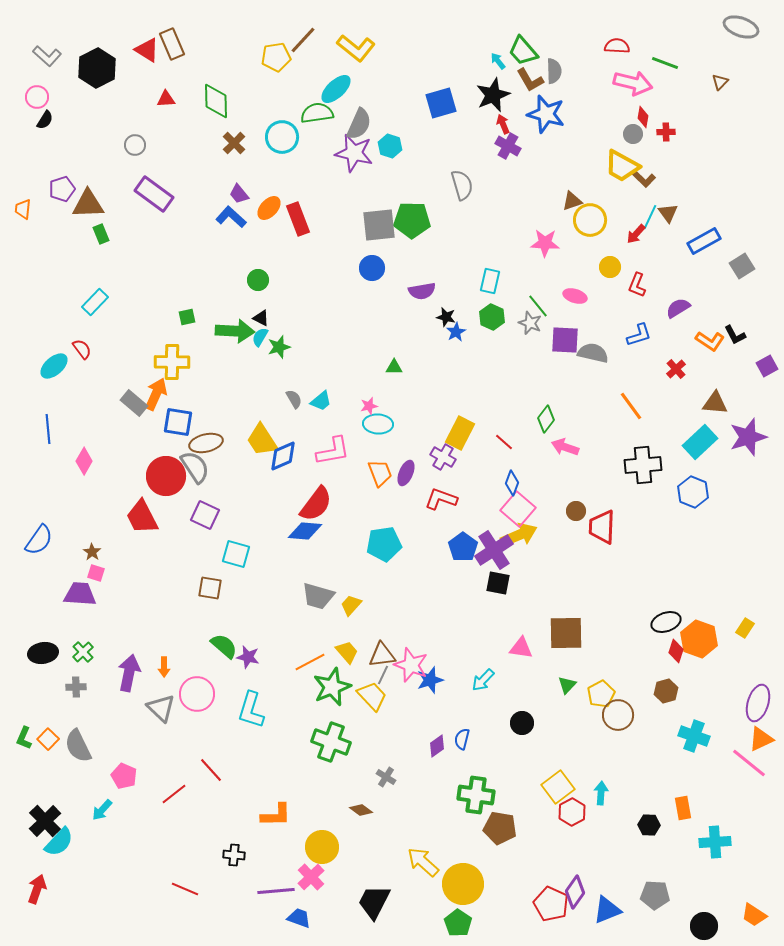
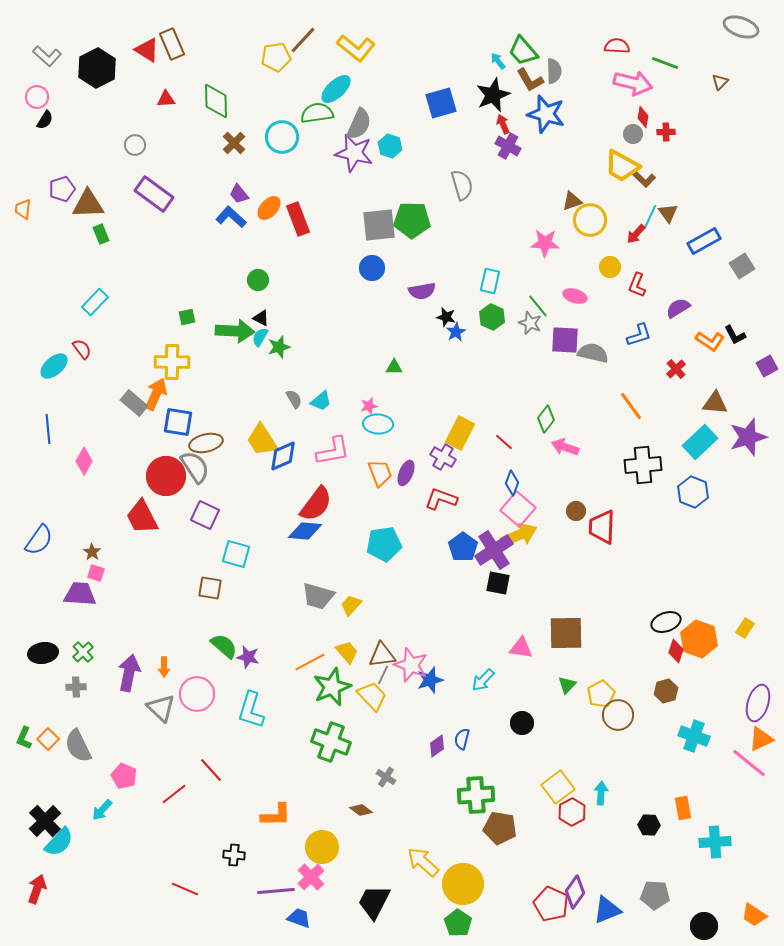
green cross at (476, 795): rotated 12 degrees counterclockwise
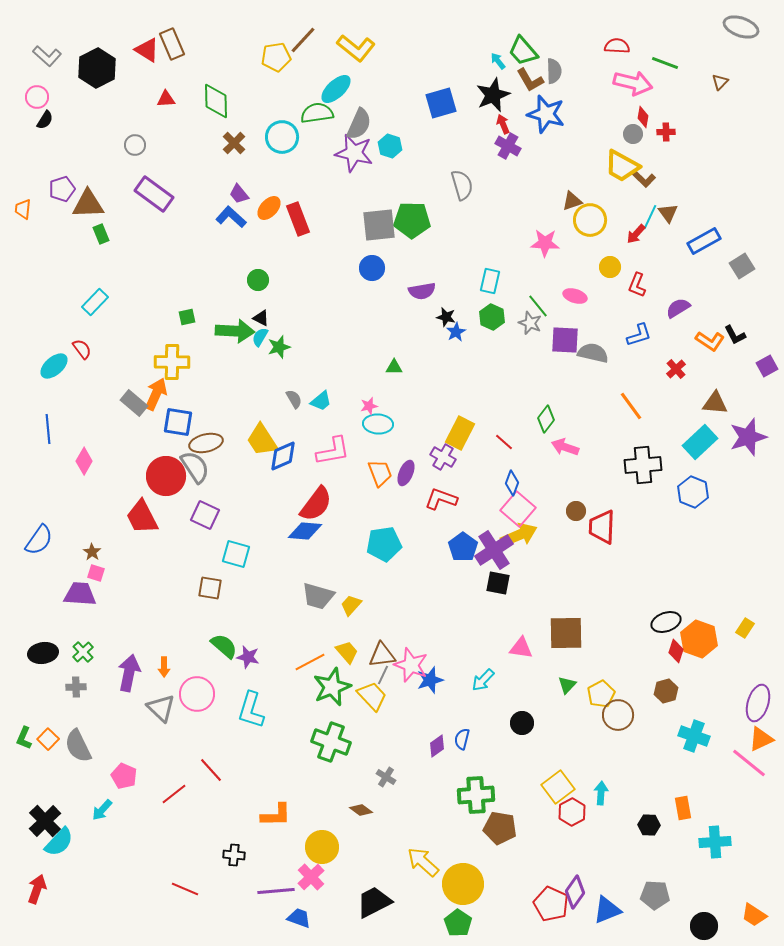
black trapezoid at (374, 902): rotated 36 degrees clockwise
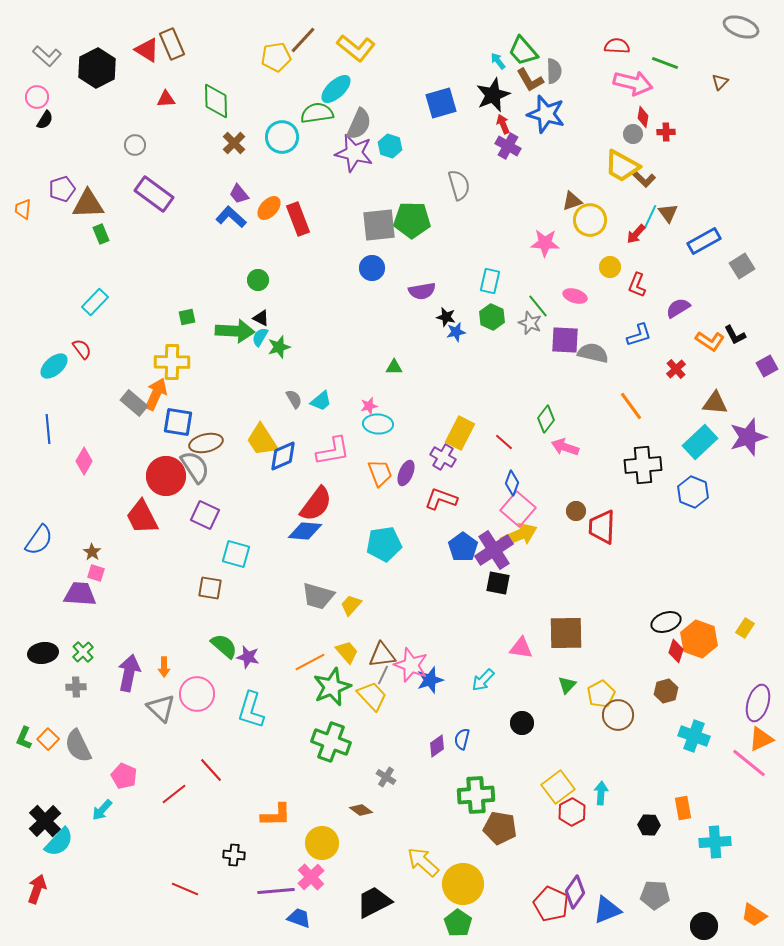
gray semicircle at (462, 185): moved 3 px left
blue star at (456, 332): rotated 18 degrees clockwise
yellow circle at (322, 847): moved 4 px up
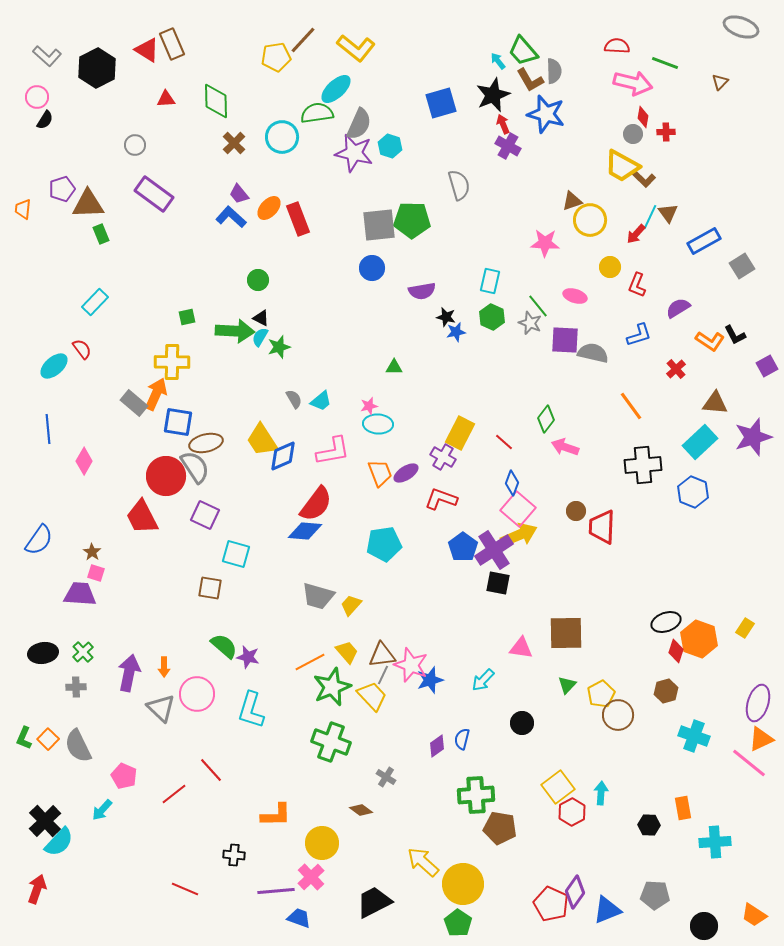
purple star at (748, 437): moved 5 px right
purple ellipse at (406, 473): rotated 35 degrees clockwise
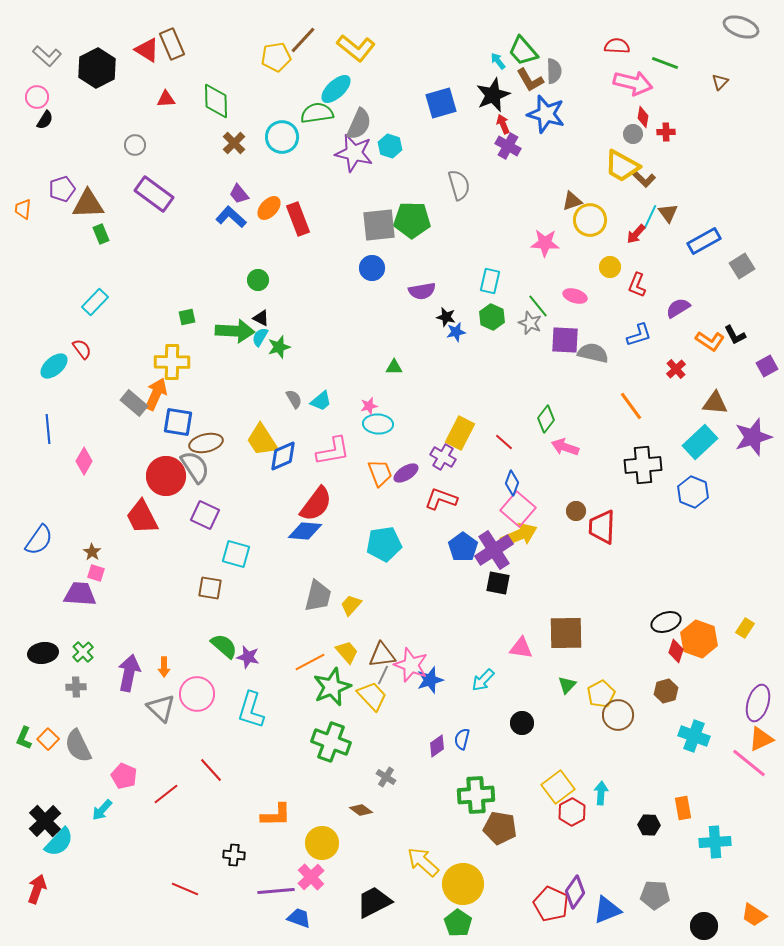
gray trapezoid at (318, 596): rotated 92 degrees counterclockwise
red line at (174, 794): moved 8 px left
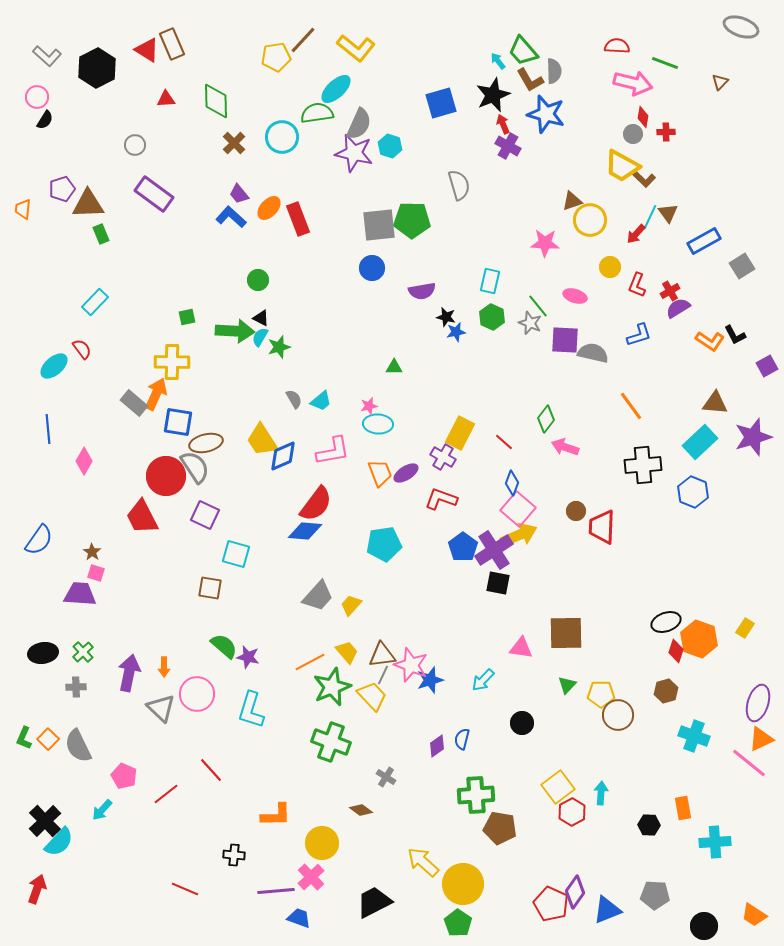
red cross at (676, 369): moved 6 px left, 78 px up; rotated 12 degrees clockwise
gray trapezoid at (318, 596): rotated 28 degrees clockwise
yellow pentagon at (601, 694): rotated 28 degrees clockwise
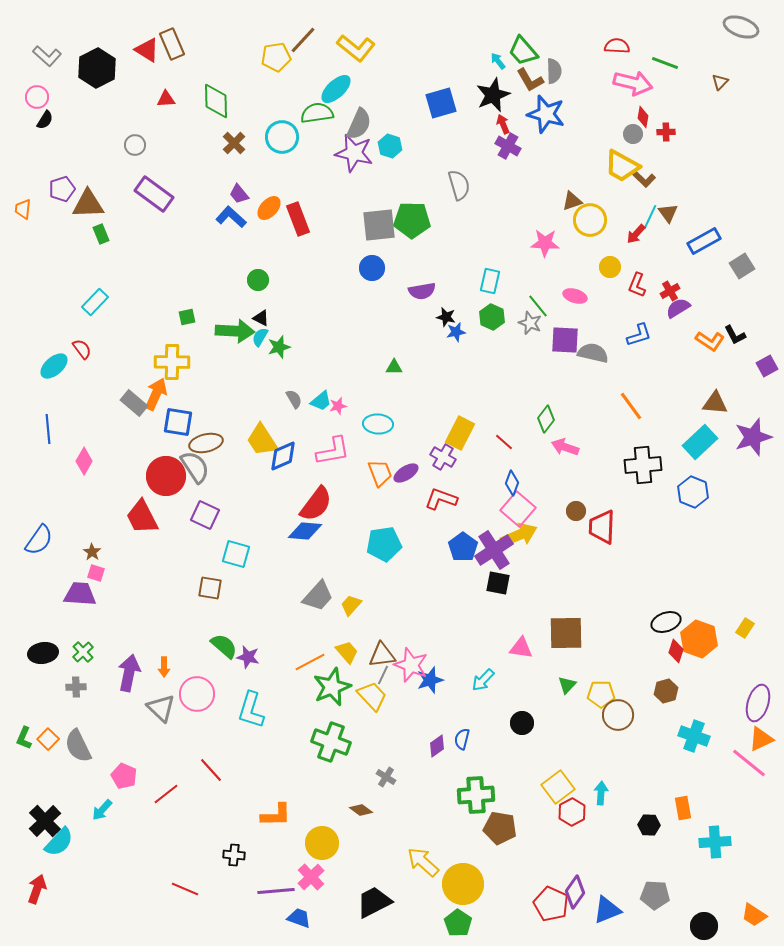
pink star at (369, 406): moved 31 px left
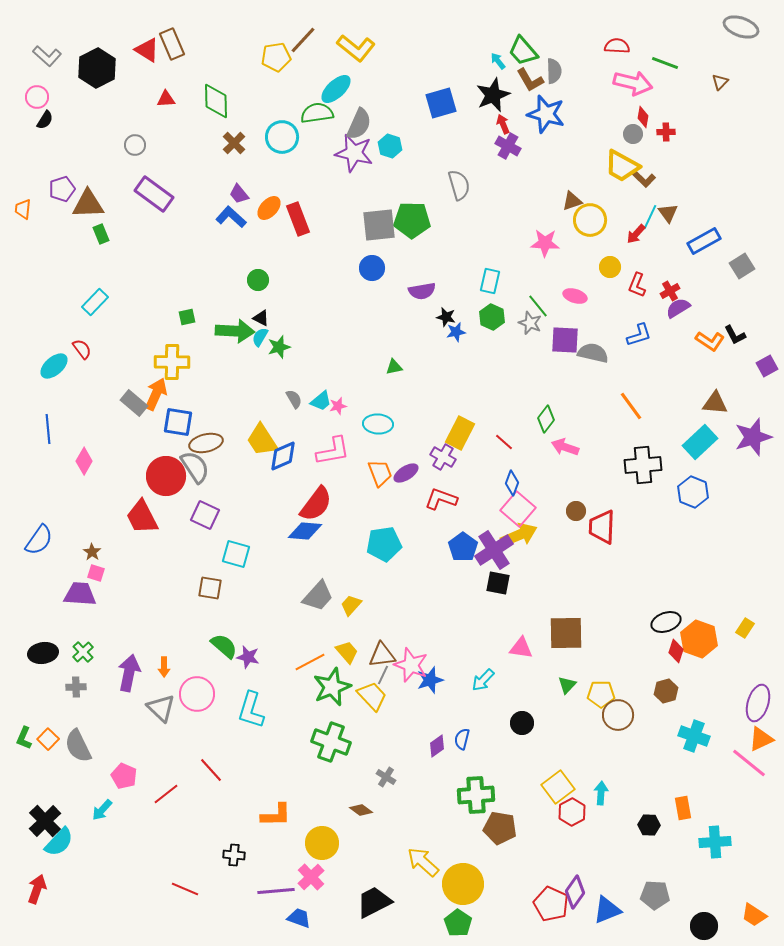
green triangle at (394, 367): rotated 12 degrees counterclockwise
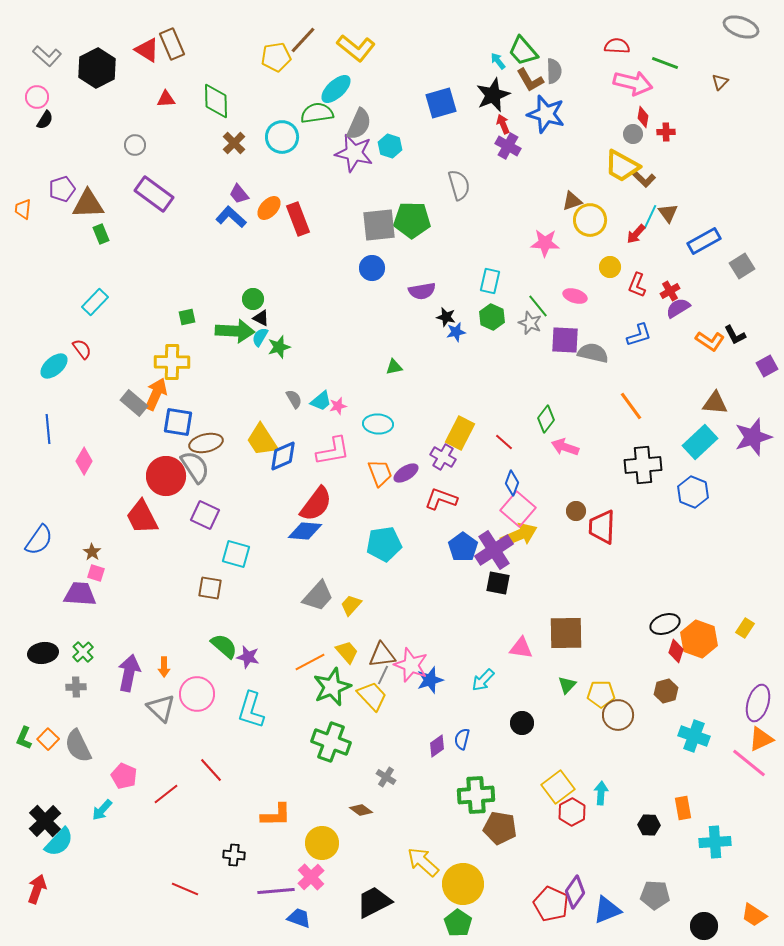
green circle at (258, 280): moved 5 px left, 19 px down
black ellipse at (666, 622): moved 1 px left, 2 px down
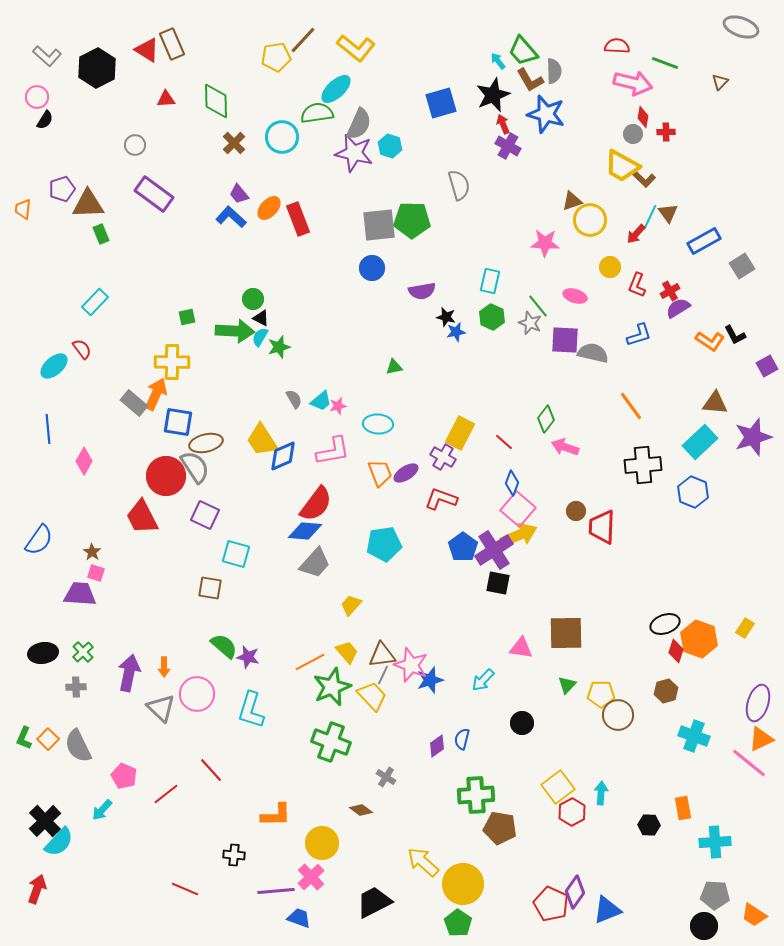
gray trapezoid at (318, 596): moved 3 px left, 33 px up
gray pentagon at (655, 895): moved 60 px right
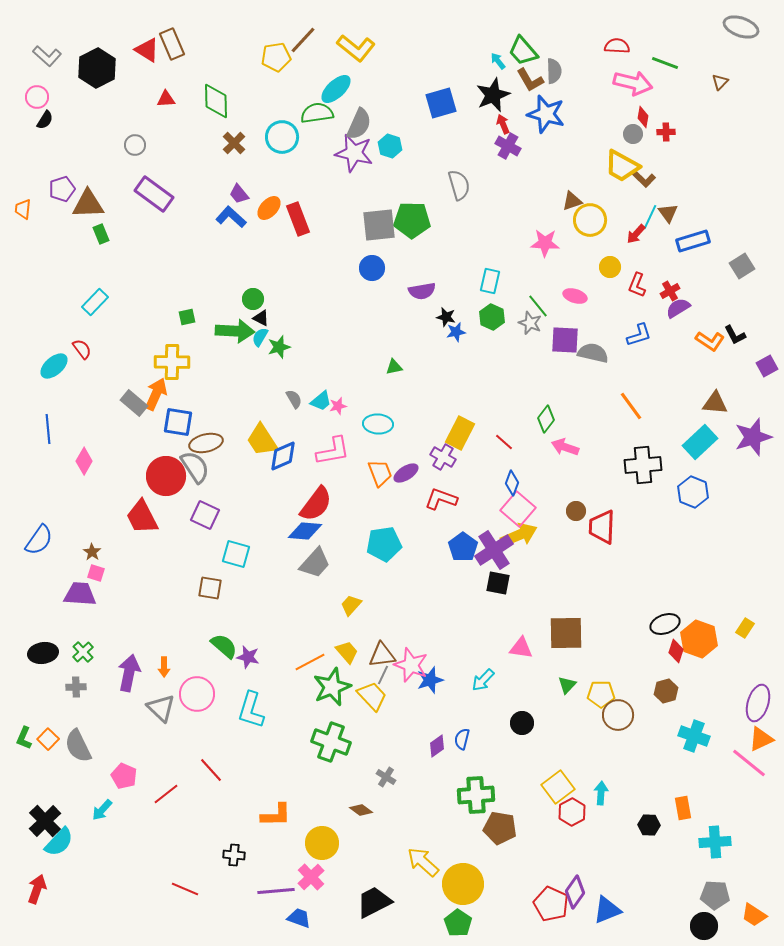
blue rectangle at (704, 241): moved 11 px left; rotated 12 degrees clockwise
